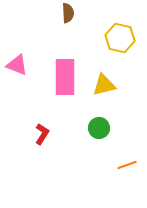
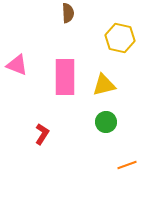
green circle: moved 7 px right, 6 px up
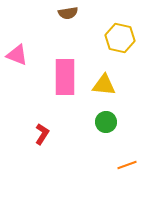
brown semicircle: rotated 84 degrees clockwise
pink triangle: moved 10 px up
yellow triangle: rotated 20 degrees clockwise
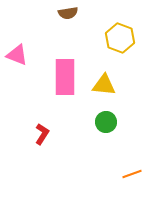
yellow hexagon: rotated 8 degrees clockwise
orange line: moved 5 px right, 9 px down
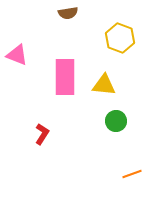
green circle: moved 10 px right, 1 px up
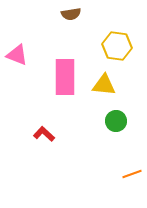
brown semicircle: moved 3 px right, 1 px down
yellow hexagon: moved 3 px left, 8 px down; rotated 12 degrees counterclockwise
red L-shape: moved 2 px right; rotated 80 degrees counterclockwise
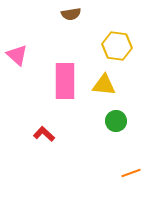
pink triangle: rotated 20 degrees clockwise
pink rectangle: moved 4 px down
orange line: moved 1 px left, 1 px up
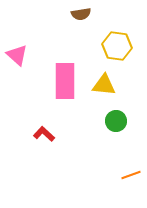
brown semicircle: moved 10 px right
orange line: moved 2 px down
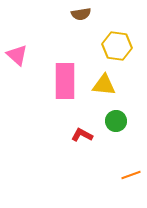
red L-shape: moved 38 px right, 1 px down; rotated 15 degrees counterclockwise
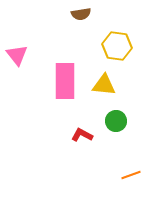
pink triangle: rotated 10 degrees clockwise
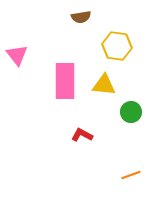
brown semicircle: moved 3 px down
green circle: moved 15 px right, 9 px up
